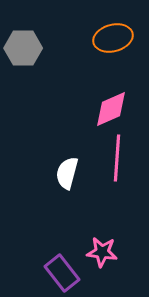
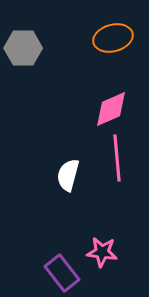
pink line: rotated 9 degrees counterclockwise
white semicircle: moved 1 px right, 2 px down
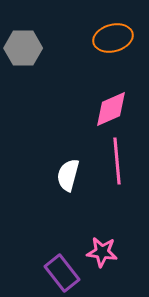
pink line: moved 3 px down
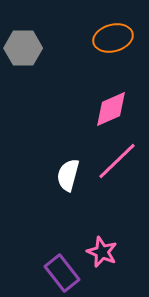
pink line: rotated 51 degrees clockwise
pink star: rotated 16 degrees clockwise
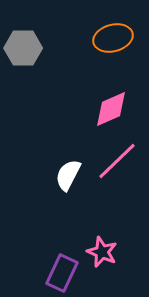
white semicircle: rotated 12 degrees clockwise
purple rectangle: rotated 63 degrees clockwise
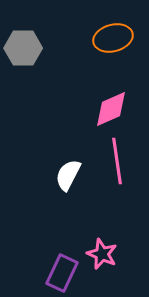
pink line: rotated 54 degrees counterclockwise
pink star: moved 2 px down
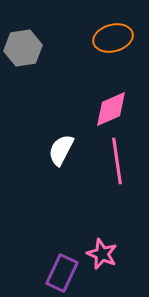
gray hexagon: rotated 9 degrees counterclockwise
white semicircle: moved 7 px left, 25 px up
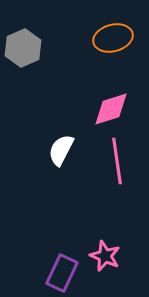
gray hexagon: rotated 15 degrees counterclockwise
pink diamond: rotated 6 degrees clockwise
pink star: moved 3 px right, 2 px down
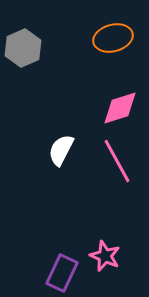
pink diamond: moved 9 px right, 1 px up
pink line: rotated 21 degrees counterclockwise
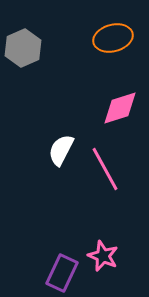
pink line: moved 12 px left, 8 px down
pink star: moved 2 px left
